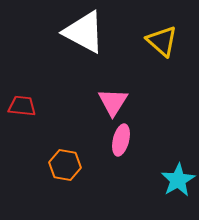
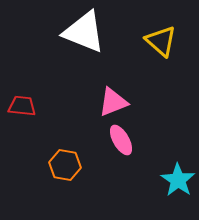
white triangle: rotated 6 degrees counterclockwise
yellow triangle: moved 1 px left
pink triangle: rotated 36 degrees clockwise
pink ellipse: rotated 44 degrees counterclockwise
cyan star: rotated 8 degrees counterclockwise
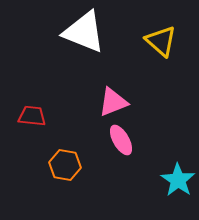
red trapezoid: moved 10 px right, 10 px down
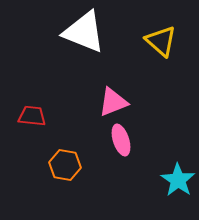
pink ellipse: rotated 12 degrees clockwise
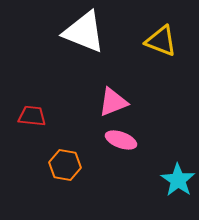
yellow triangle: rotated 20 degrees counterclockwise
pink ellipse: rotated 52 degrees counterclockwise
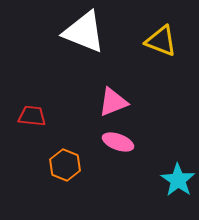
pink ellipse: moved 3 px left, 2 px down
orange hexagon: rotated 12 degrees clockwise
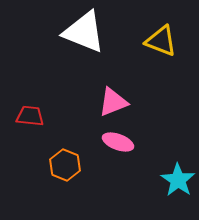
red trapezoid: moved 2 px left
